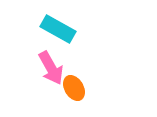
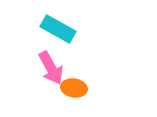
orange ellipse: rotated 50 degrees counterclockwise
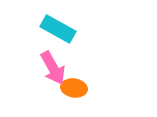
pink arrow: moved 2 px right
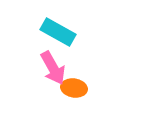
cyan rectangle: moved 3 px down
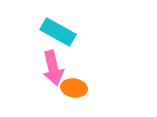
pink arrow: rotated 16 degrees clockwise
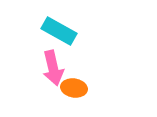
cyan rectangle: moved 1 px right, 1 px up
